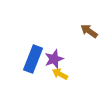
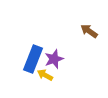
yellow arrow: moved 15 px left, 1 px down
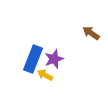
brown arrow: moved 2 px right, 2 px down
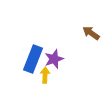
yellow arrow: rotated 63 degrees clockwise
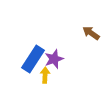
blue rectangle: rotated 12 degrees clockwise
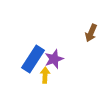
brown arrow: rotated 102 degrees counterclockwise
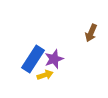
yellow arrow: rotated 70 degrees clockwise
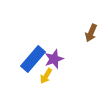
blue rectangle: rotated 8 degrees clockwise
yellow arrow: moved 1 px right, 1 px down; rotated 140 degrees clockwise
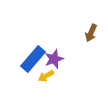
yellow arrow: rotated 28 degrees clockwise
